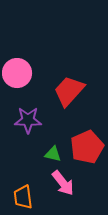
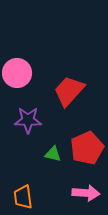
red pentagon: moved 1 px down
pink arrow: moved 23 px right, 10 px down; rotated 48 degrees counterclockwise
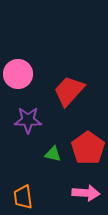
pink circle: moved 1 px right, 1 px down
red pentagon: moved 1 px right; rotated 12 degrees counterclockwise
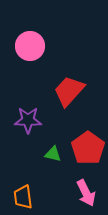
pink circle: moved 12 px right, 28 px up
pink arrow: rotated 60 degrees clockwise
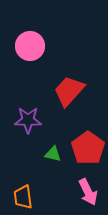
pink arrow: moved 2 px right, 1 px up
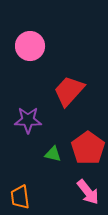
pink arrow: rotated 12 degrees counterclockwise
orange trapezoid: moved 3 px left
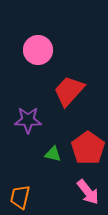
pink circle: moved 8 px right, 4 px down
orange trapezoid: rotated 20 degrees clockwise
